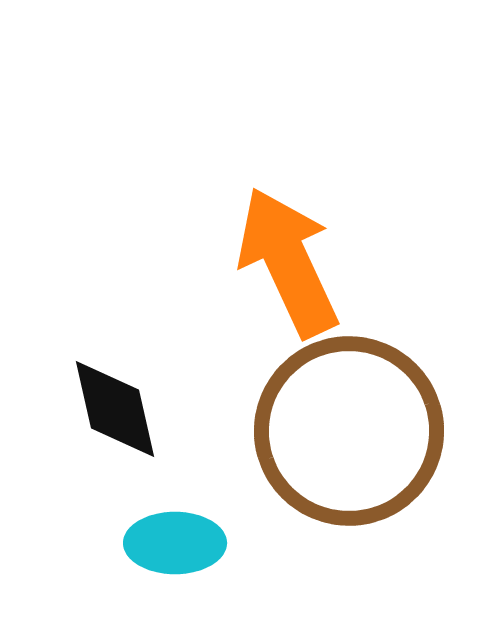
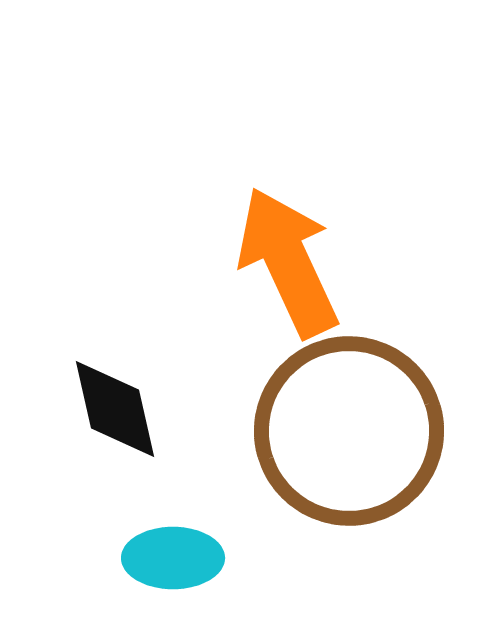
cyan ellipse: moved 2 px left, 15 px down
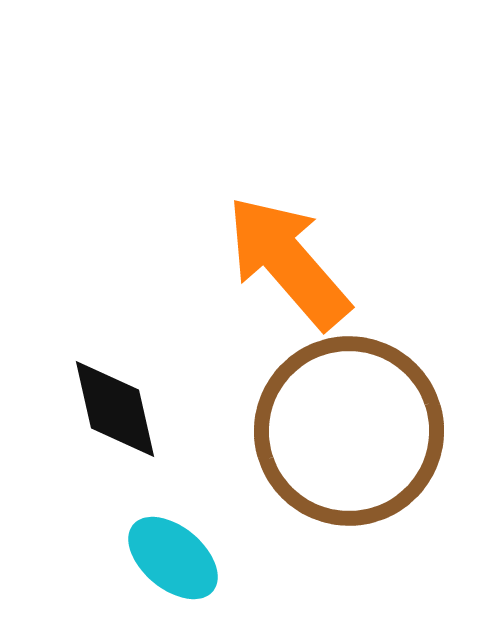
orange arrow: rotated 16 degrees counterclockwise
cyan ellipse: rotated 40 degrees clockwise
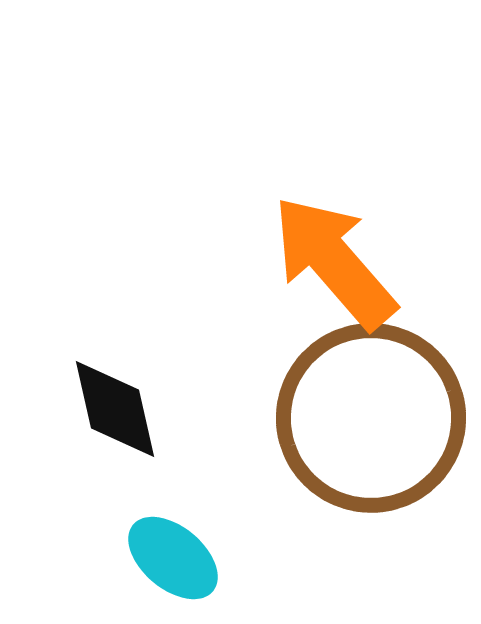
orange arrow: moved 46 px right
brown circle: moved 22 px right, 13 px up
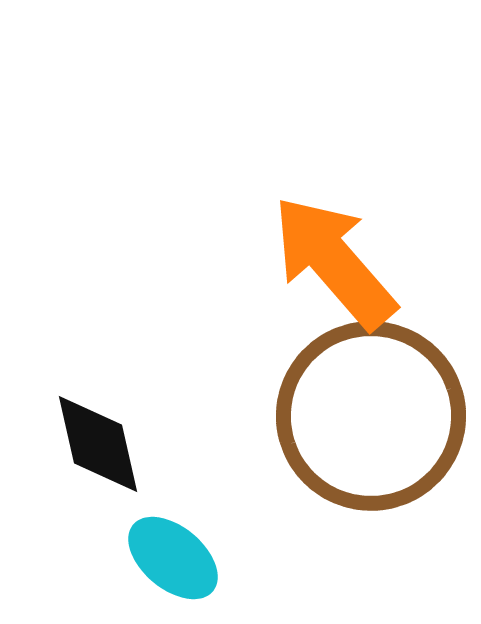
black diamond: moved 17 px left, 35 px down
brown circle: moved 2 px up
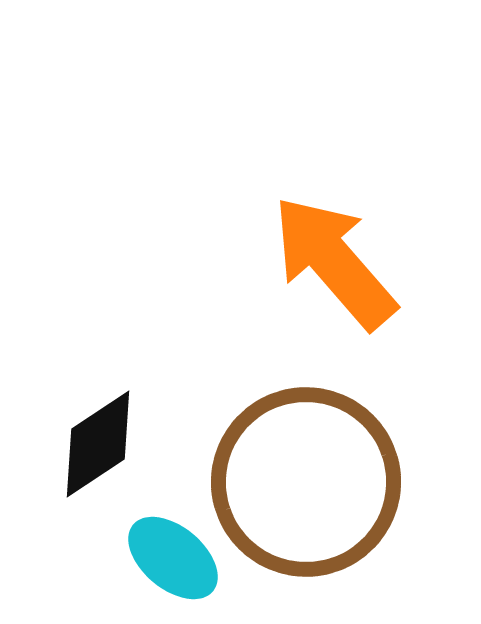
brown circle: moved 65 px left, 66 px down
black diamond: rotated 69 degrees clockwise
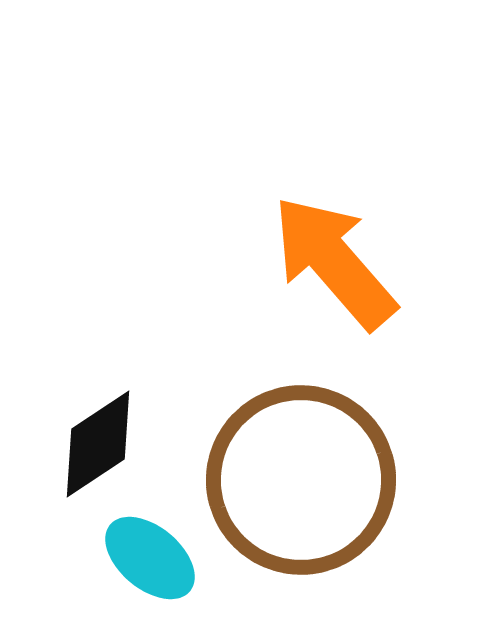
brown circle: moved 5 px left, 2 px up
cyan ellipse: moved 23 px left
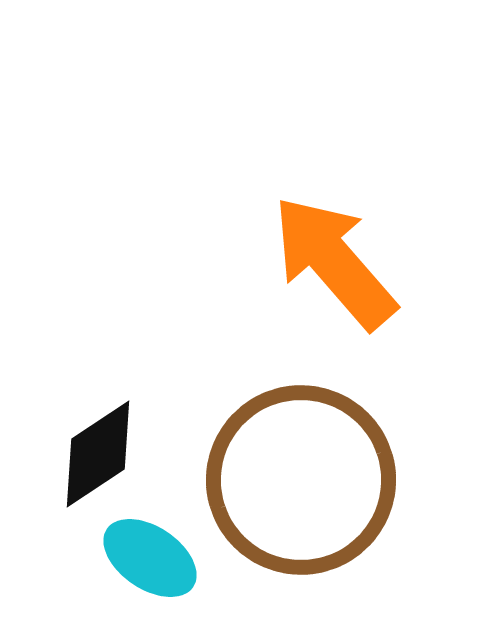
black diamond: moved 10 px down
cyan ellipse: rotated 6 degrees counterclockwise
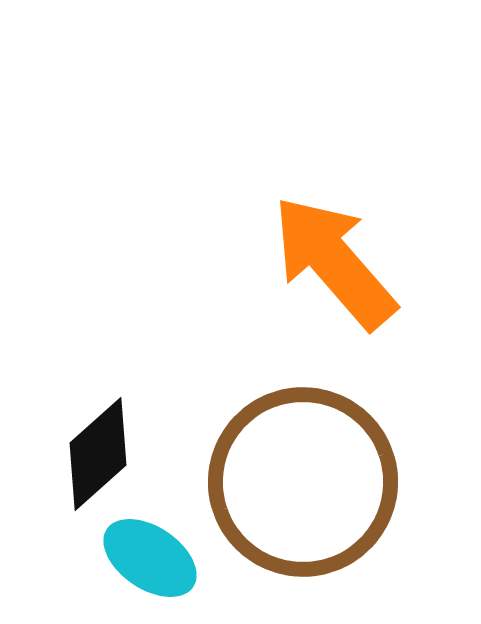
black diamond: rotated 8 degrees counterclockwise
brown circle: moved 2 px right, 2 px down
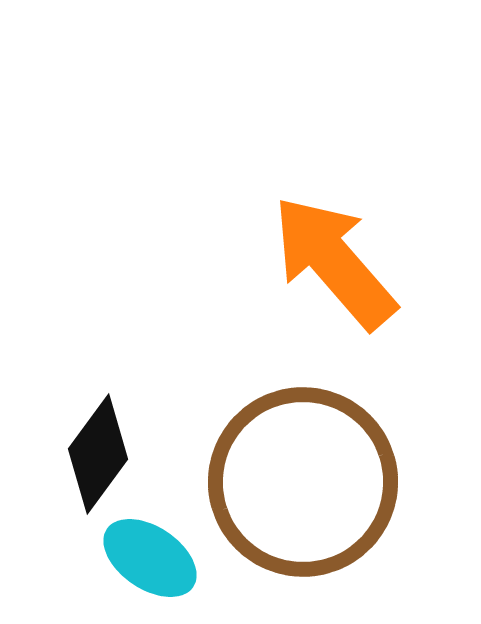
black diamond: rotated 12 degrees counterclockwise
